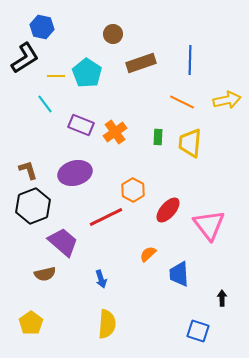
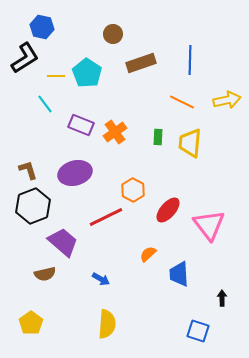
blue arrow: rotated 42 degrees counterclockwise
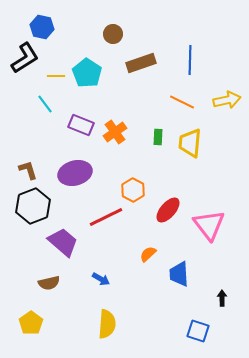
brown semicircle: moved 4 px right, 9 px down
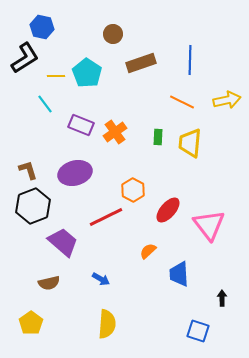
orange semicircle: moved 3 px up
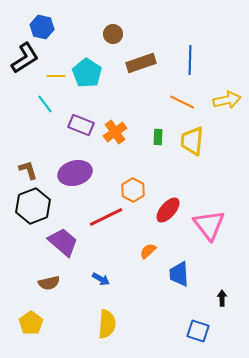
yellow trapezoid: moved 2 px right, 2 px up
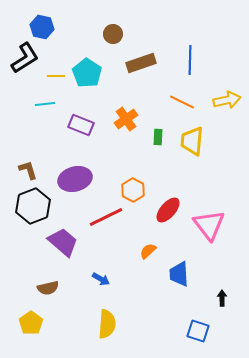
cyan line: rotated 60 degrees counterclockwise
orange cross: moved 11 px right, 13 px up
purple ellipse: moved 6 px down
brown semicircle: moved 1 px left, 5 px down
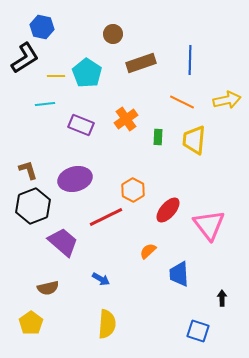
yellow trapezoid: moved 2 px right, 1 px up
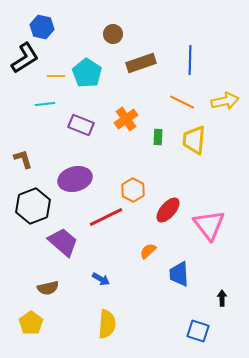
yellow arrow: moved 2 px left, 1 px down
brown L-shape: moved 5 px left, 11 px up
